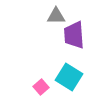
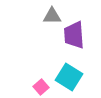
gray triangle: moved 4 px left
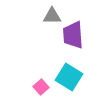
purple trapezoid: moved 1 px left
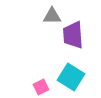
cyan square: moved 2 px right
pink square: rotated 14 degrees clockwise
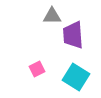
cyan square: moved 5 px right
pink square: moved 4 px left, 18 px up
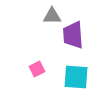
cyan square: rotated 28 degrees counterclockwise
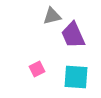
gray triangle: rotated 12 degrees counterclockwise
purple trapezoid: rotated 20 degrees counterclockwise
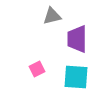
purple trapezoid: moved 4 px right, 4 px down; rotated 24 degrees clockwise
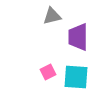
purple trapezoid: moved 1 px right, 2 px up
pink square: moved 11 px right, 3 px down
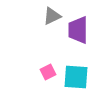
gray triangle: rotated 12 degrees counterclockwise
purple trapezoid: moved 7 px up
